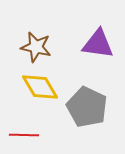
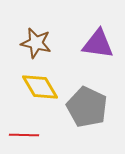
brown star: moved 4 px up
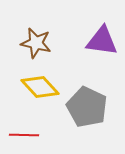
purple triangle: moved 4 px right, 3 px up
yellow diamond: rotated 12 degrees counterclockwise
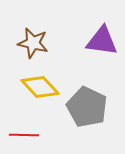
brown star: moved 3 px left
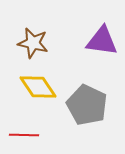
yellow diamond: moved 2 px left; rotated 9 degrees clockwise
gray pentagon: moved 2 px up
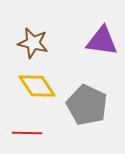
yellow diamond: moved 1 px left, 1 px up
red line: moved 3 px right, 2 px up
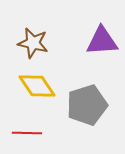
purple triangle: rotated 12 degrees counterclockwise
gray pentagon: rotated 30 degrees clockwise
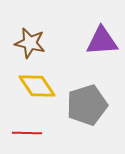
brown star: moved 3 px left
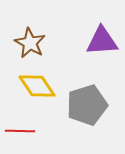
brown star: rotated 16 degrees clockwise
red line: moved 7 px left, 2 px up
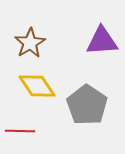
brown star: rotated 12 degrees clockwise
gray pentagon: rotated 21 degrees counterclockwise
